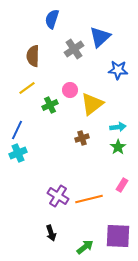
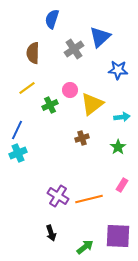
brown semicircle: moved 3 px up
cyan arrow: moved 4 px right, 10 px up
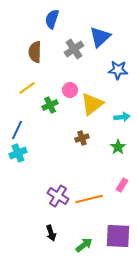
brown semicircle: moved 2 px right, 1 px up
green arrow: moved 1 px left, 2 px up
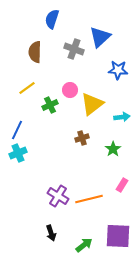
gray cross: rotated 36 degrees counterclockwise
green star: moved 5 px left, 2 px down
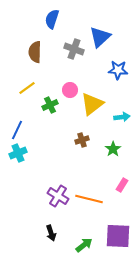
brown cross: moved 2 px down
orange line: rotated 28 degrees clockwise
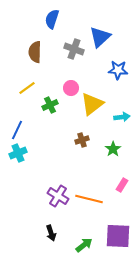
pink circle: moved 1 px right, 2 px up
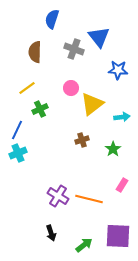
blue triangle: moved 1 px left; rotated 25 degrees counterclockwise
green cross: moved 10 px left, 4 px down
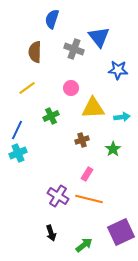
yellow triangle: moved 1 px right, 4 px down; rotated 35 degrees clockwise
green cross: moved 11 px right, 7 px down
pink rectangle: moved 35 px left, 11 px up
purple square: moved 3 px right, 4 px up; rotated 28 degrees counterclockwise
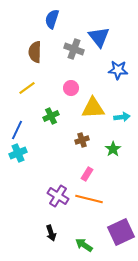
green arrow: rotated 108 degrees counterclockwise
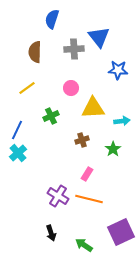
gray cross: rotated 24 degrees counterclockwise
cyan arrow: moved 4 px down
cyan cross: rotated 18 degrees counterclockwise
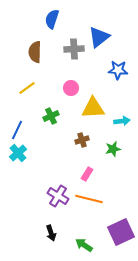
blue triangle: rotated 30 degrees clockwise
green star: rotated 21 degrees clockwise
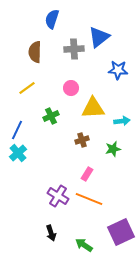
orange line: rotated 8 degrees clockwise
